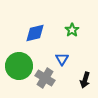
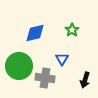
gray cross: rotated 24 degrees counterclockwise
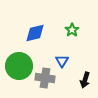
blue triangle: moved 2 px down
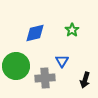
green circle: moved 3 px left
gray cross: rotated 12 degrees counterclockwise
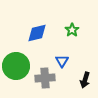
blue diamond: moved 2 px right
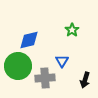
blue diamond: moved 8 px left, 7 px down
green circle: moved 2 px right
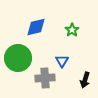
blue diamond: moved 7 px right, 13 px up
green circle: moved 8 px up
